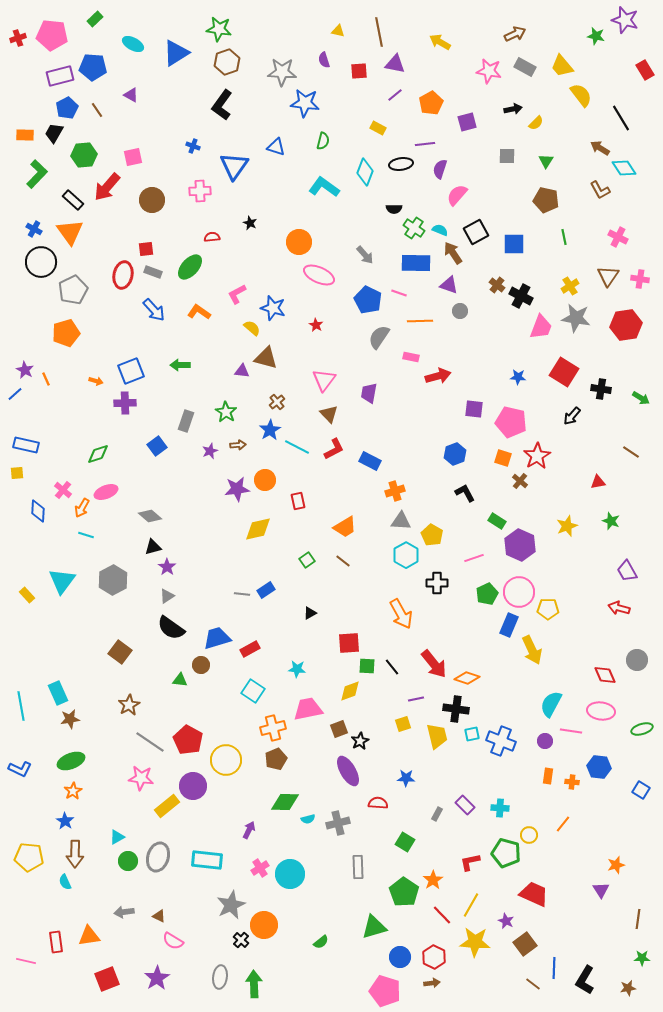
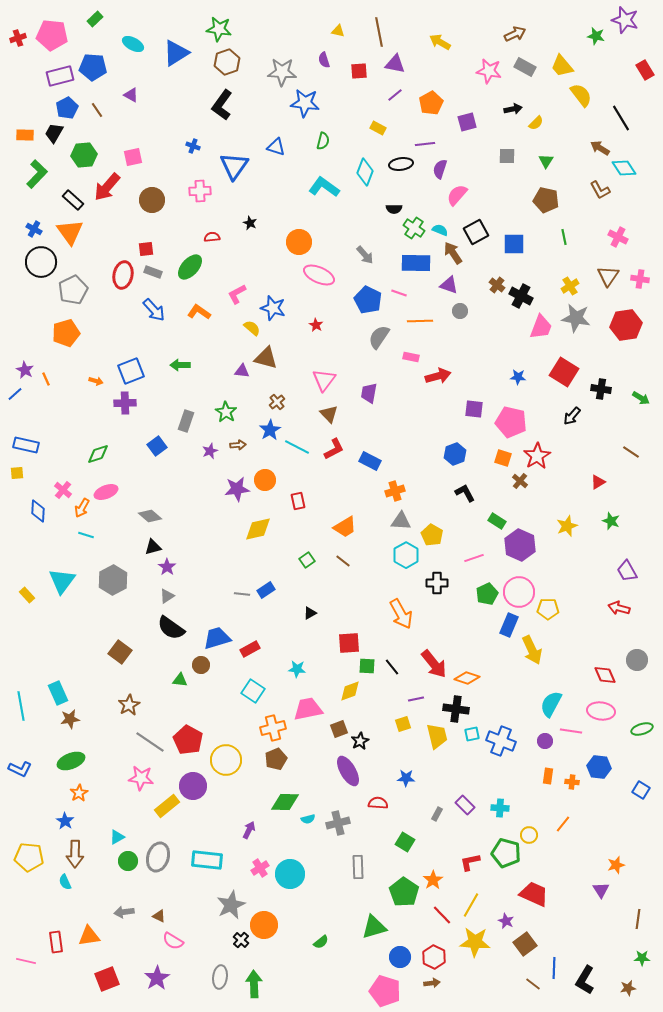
red triangle at (598, 482): rotated 21 degrees counterclockwise
orange star at (73, 791): moved 6 px right, 2 px down
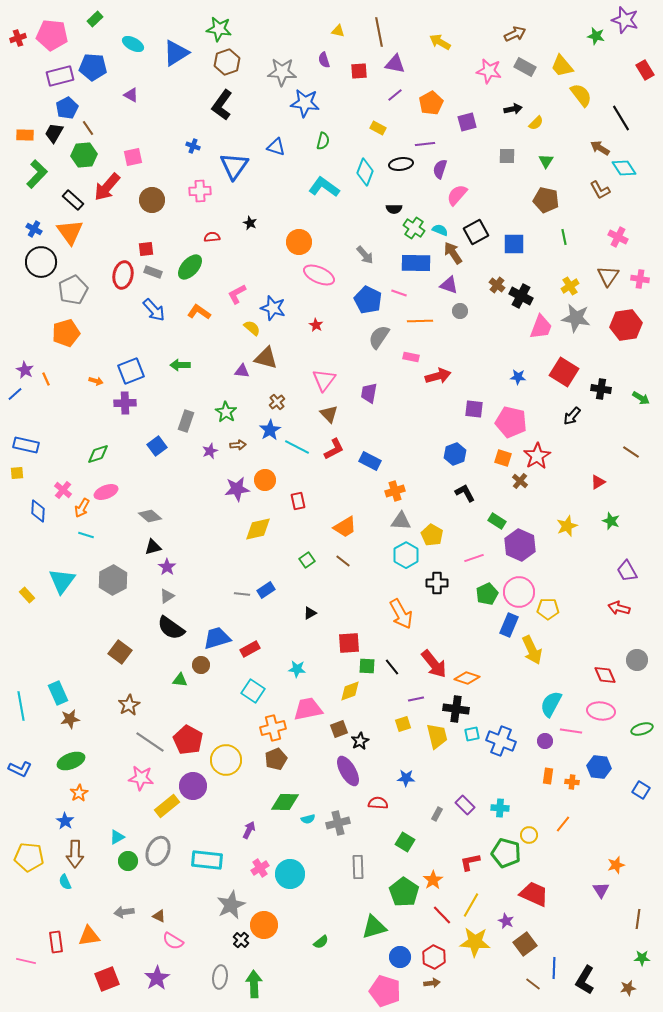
brown line at (97, 110): moved 9 px left, 18 px down
gray ellipse at (158, 857): moved 6 px up; rotated 8 degrees clockwise
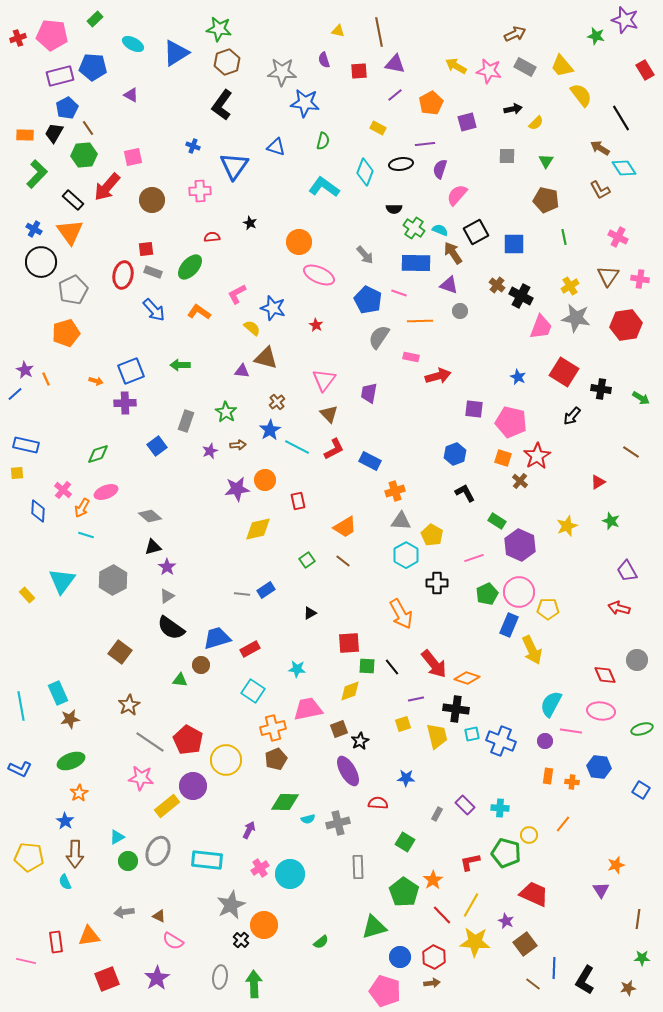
yellow arrow at (440, 42): moved 16 px right, 24 px down
blue star at (518, 377): rotated 21 degrees clockwise
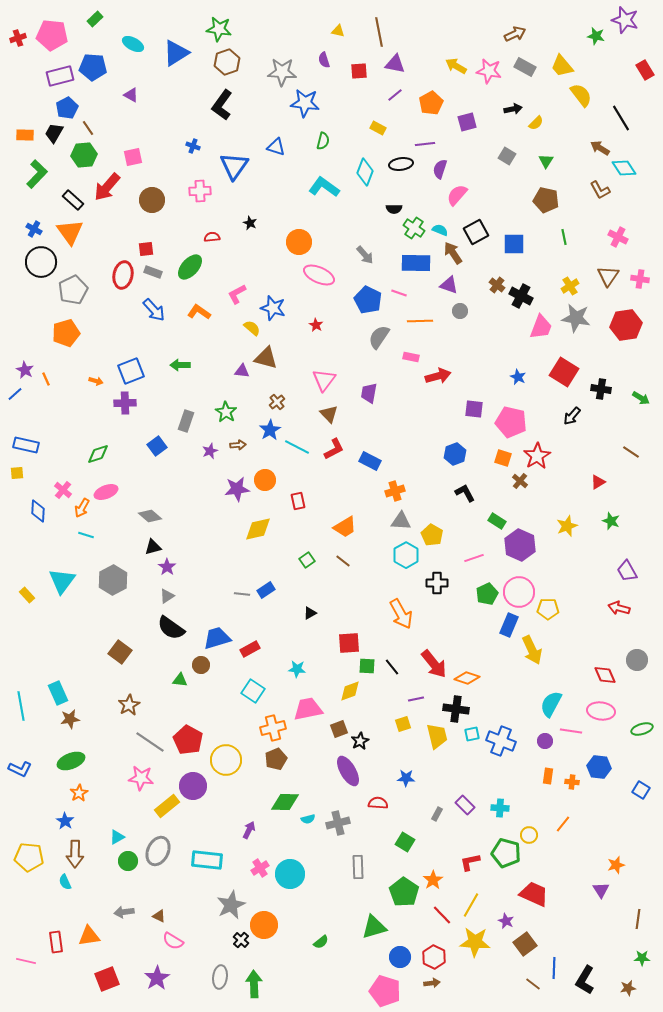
gray square at (507, 156): rotated 30 degrees clockwise
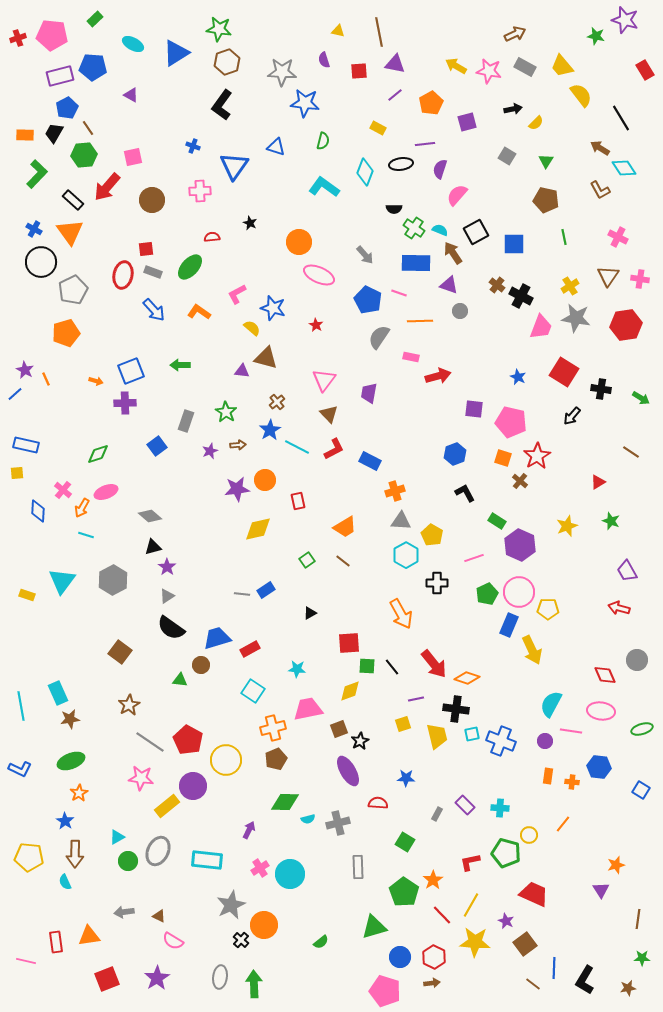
yellow rectangle at (27, 595): rotated 28 degrees counterclockwise
